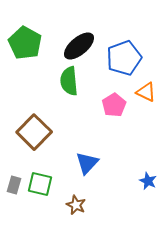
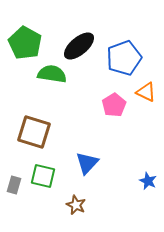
green semicircle: moved 17 px left, 7 px up; rotated 104 degrees clockwise
brown square: rotated 28 degrees counterclockwise
green square: moved 3 px right, 8 px up
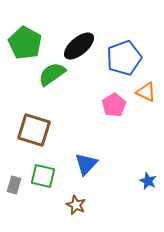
green semicircle: rotated 44 degrees counterclockwise
brown square: moved 2 px up
blue triangle: moved 1 px left, 1 px down
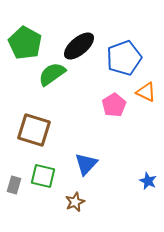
brown star: moved 1 px left, 3 px up; rotated 24 degrees clockwise
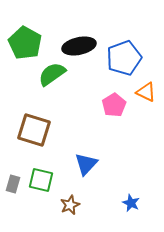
black ellipse: rotated 28 degrees clockwise
green square: moved 2 px left, 4 px down
blue star: moved 17 px left, 22 px down
gray rectangle: moved 1 px left, 1 px up
brown star: moved 5 px left, 3 px down
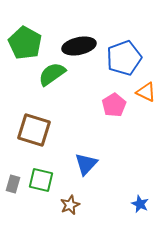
blue star: moved 9 px right, 1 px down
